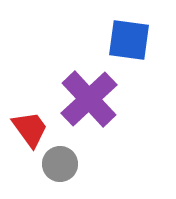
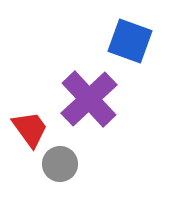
blue square: moved 1 px right, 1 px down; rotated 12 degrees clockwise
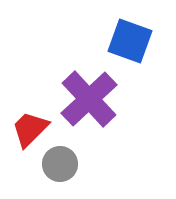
red trapezoid: rotated 99 degrees counterclockwise
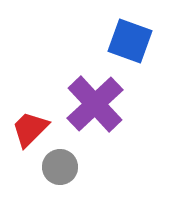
purple cross: moved 6 px right, 5 px down
gray circle: moved 3 px down
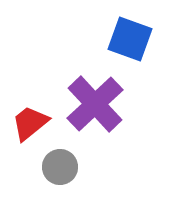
blue square: moved 2 px up
red trapezoid: moved 6 px up; rotated 6 degrees clockwise
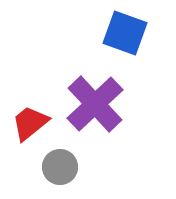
blue square: moved 5 px left, 6 px up
